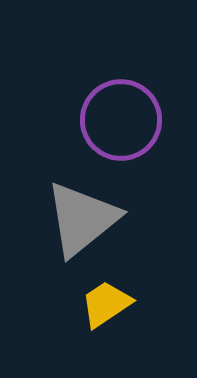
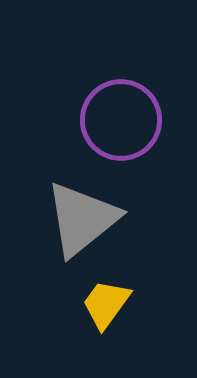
yellow trapezoid: rotated 20 degrees counterclockwise
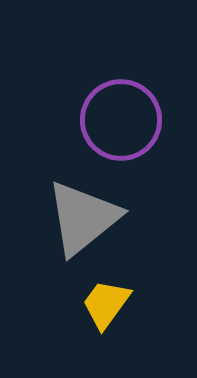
gray triangle: moved 1 px right, 1 px up
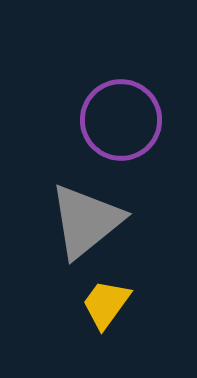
gray triangle: moved 3 px right, 3 px down
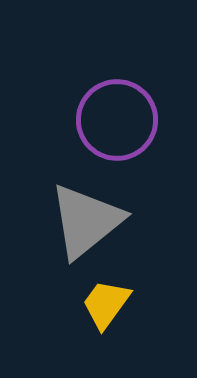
purple circle: moved 4 px left
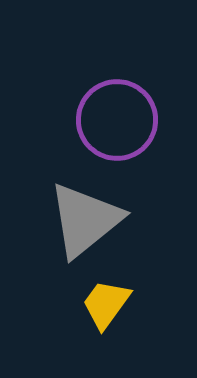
gray triangle: moved 1 px left, 1 px up
